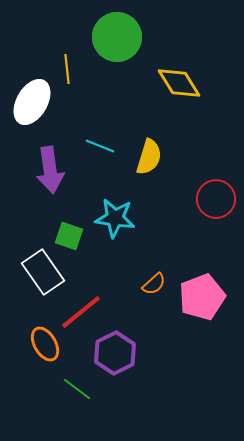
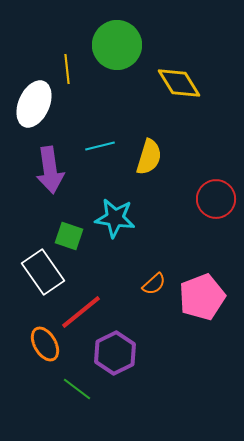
green circle: moved 8 px down
white ellipse: moved 2 px right, 2 px down; rotated 6 degrees counterclockwise
cyan line: rotated 36 degrees counterclockwise
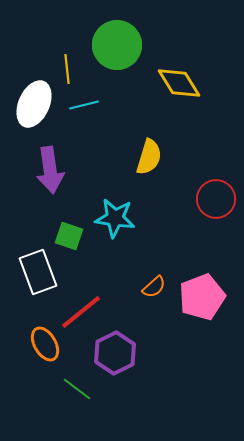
cyan line: moved 16 px left, 41 px up
white rectangle: moved 5 px left; rotated 15 degrees clockwise
orange semicircle: moved 3 px down
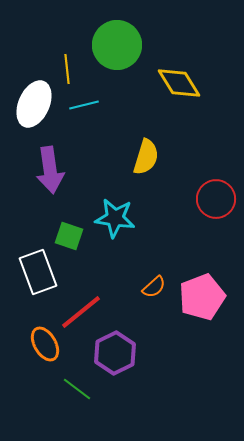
yellow semicircle: moved 3 px left
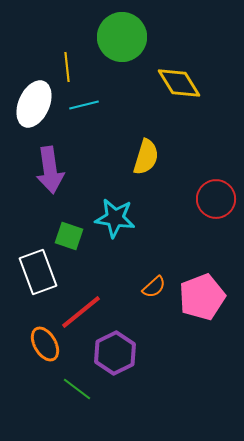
green circle: moved 5 px right, 8 px up
yellow line: moved 2 px up
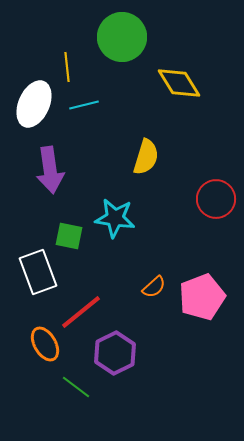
green square: rotated 8 degrees counterclockwise
green line: moved 1 px left, 2 px up
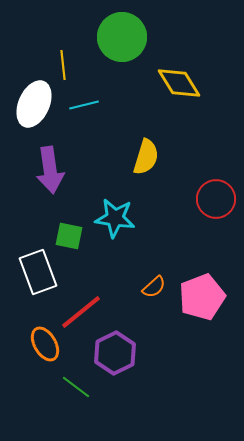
yellow line: moved 4 px left, 2 px up
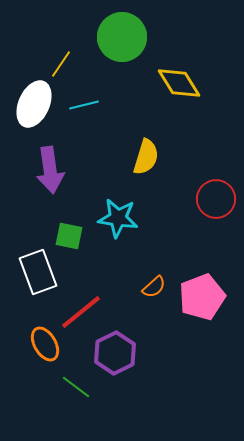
yellow line: moved 2 px left, 1 px up; rotated 40 degrees clockwise
cyan star: moved 3 px right
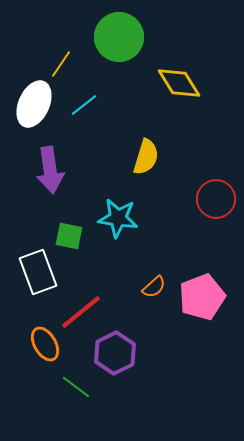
green circle: moved 3 px left
cyan line: rotated 24 degrees counterclockwise
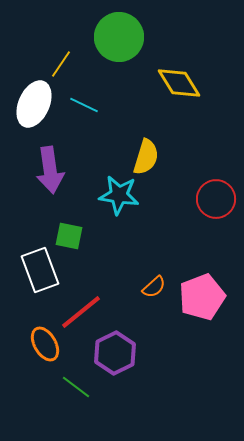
cyan line: rotated 64 degrees clockwise
cyan star: moved 1 px right, 23 px up
white rectangle: moved 2 px right, 2 px up
